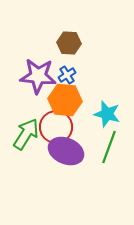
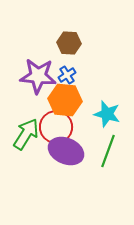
green line: moved 1 px left, 4 px down
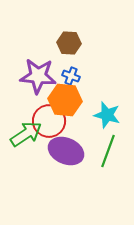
blue cross: moved 4 px right, 1 px down; rotated 36 degrees counterclockwise
cyan star: moved 1 px down
red circle: moved 7 px left, 6 px up
green arrow: rotated 24 degrees clockwise
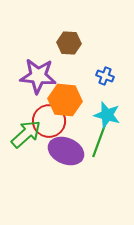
blue cross: moved 34 px right
green arrow: rotated 8 degrees counterclockwise
green line: moved 9 px left, 10 px up
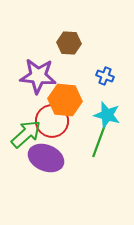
red circle: moved 3 px right
purple ellipse: moved 20 px left, 7 px down
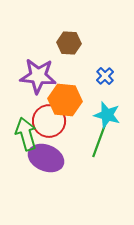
blue cross: rotated 24 degrees clockwise
red circle: moved 3 px left
green arrow: rotated 64 degrees counterclockwise
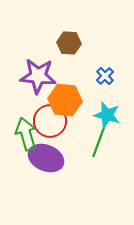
red circle: moved 1 px right
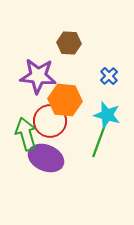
blue cross: moved 4 px right
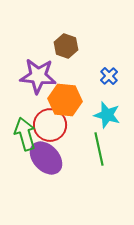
brown hexagon: moved 3 px left, 3 px down; rotated 15 degrees clockwise
red circle: moved 4 px down
green arrow: moved 1 px left
green line: moved 8 px down; rotated 32 degrees counterclockwise
purple ellipse: rotated 24 degrees clockwise
